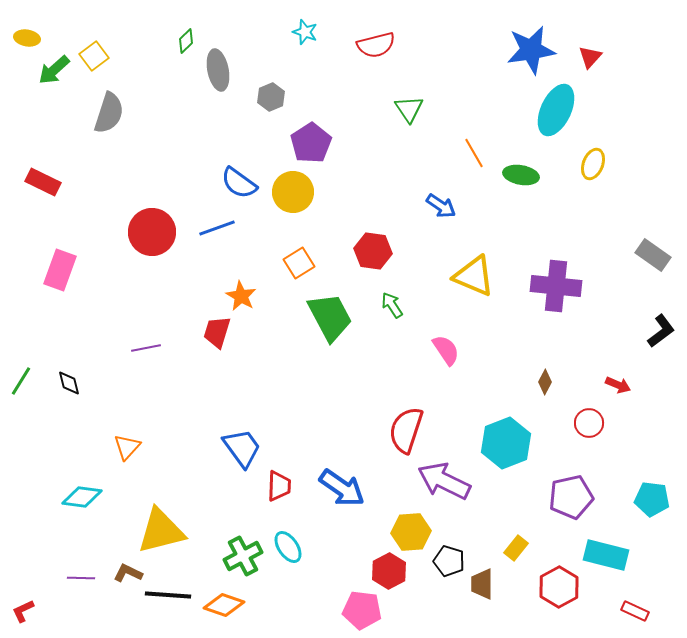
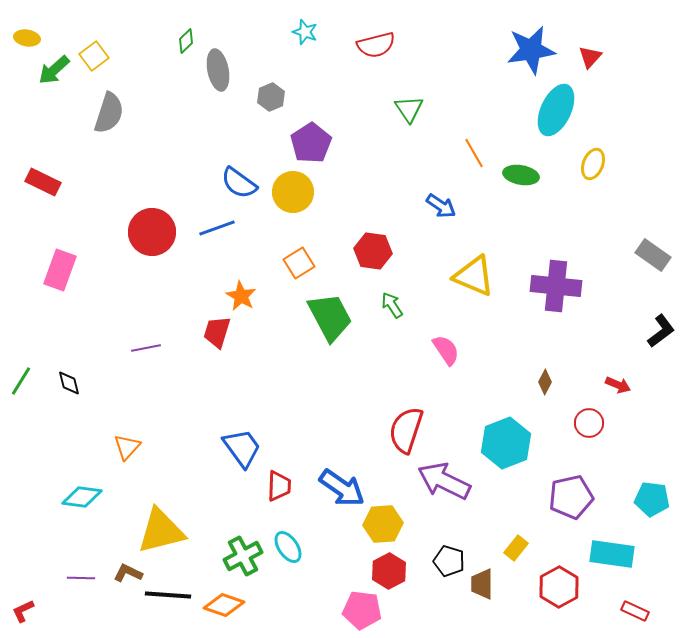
yellow hexagon at (411, 532): moved 28 px left, 8 px up
cyan rectangle at (606, 555): moved 6 px right, 1 px up; rotated 6 degrees counterclockwise
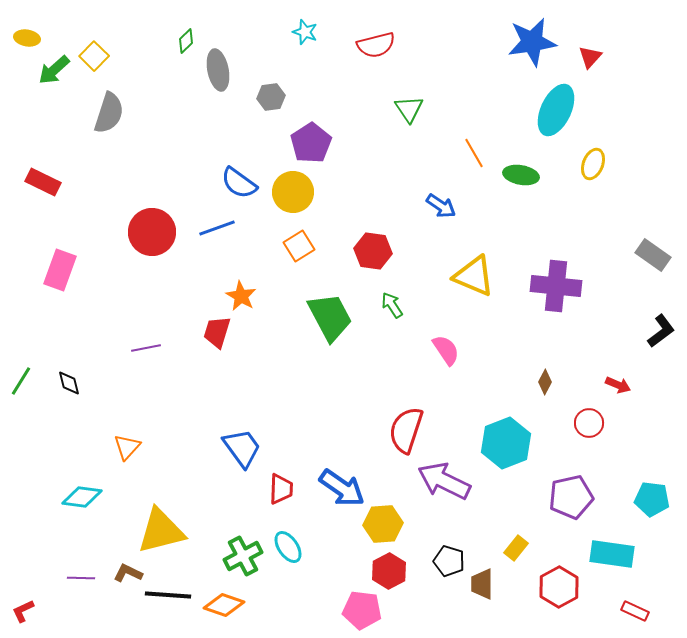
blue star at (531, 50): moved 1 px right, 8 px up
yellow square at (94, 56): rotated 8 degrees counterclockwise
gray hexagon at (271, 97): rotated 16 degrees clockwise
orange square at (299, 263): moved 17 px up
red trapezoid at (279, 486): moved 2 px right, 3 px down
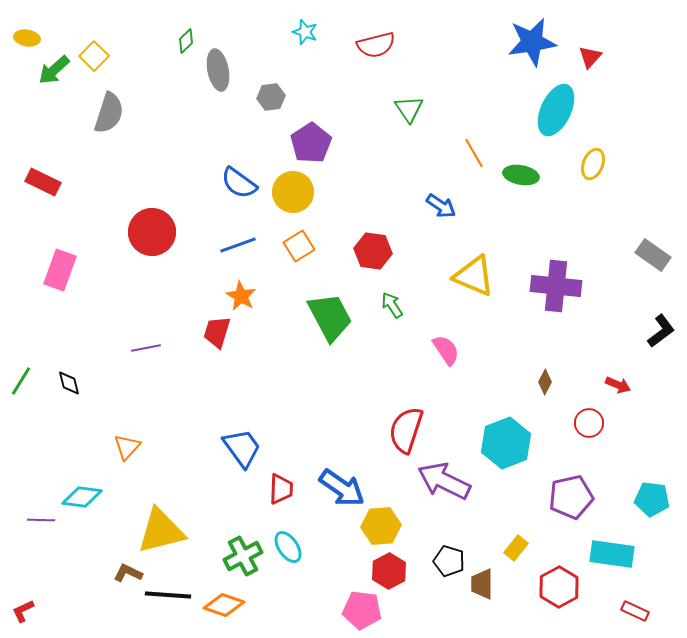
blue line at (217, 228): moved 21 px right, 17 px down
yellow hexagon at (383, 524): moved 2 px left, 2 px down
purple line at (81, 578): moved 40 px left, 58 px up
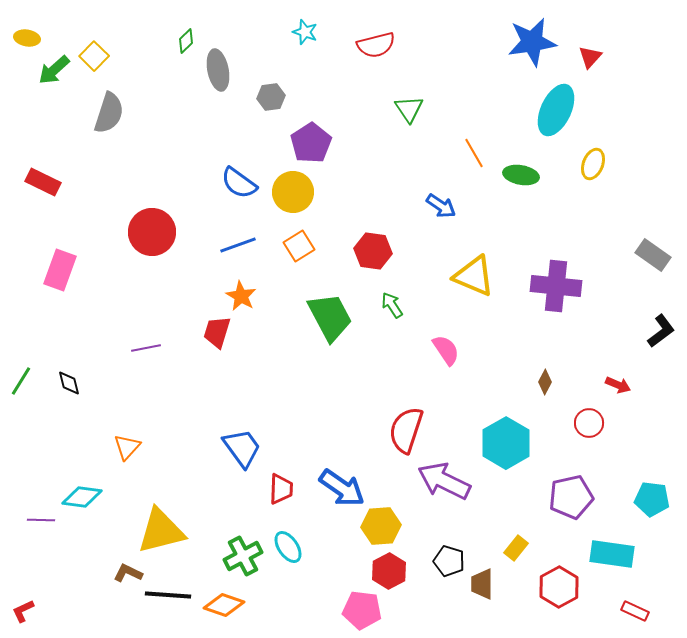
cyan hexagon at (506, 443): rotated 9 degrees counterclockwise
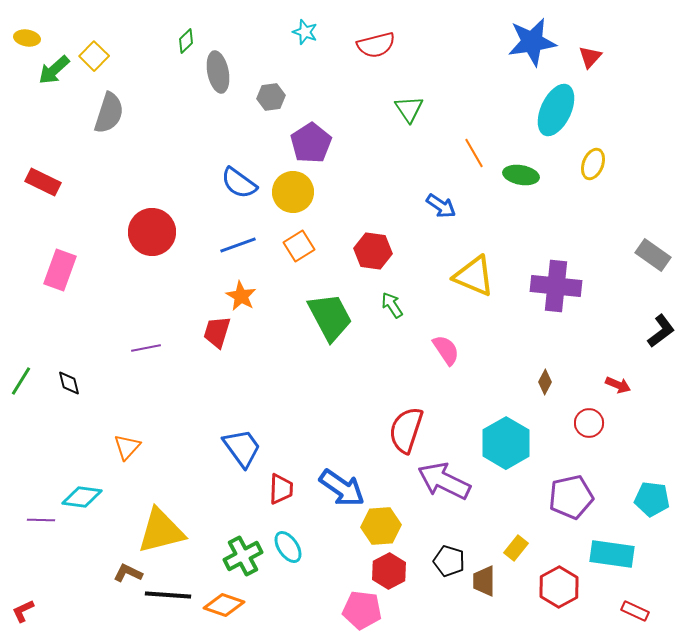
gray ellipse at (218, 70): moved 2 px down
brown trapezoid at (482, 584): moved 2 px right, 3 px up
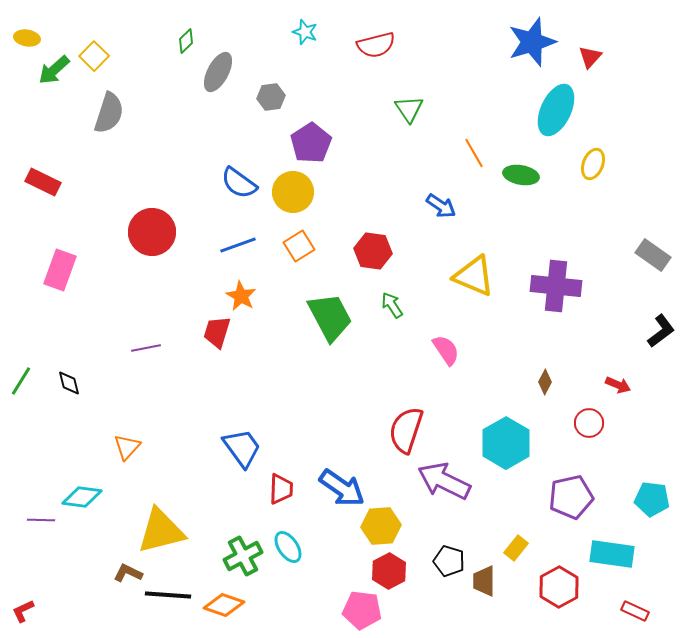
blue star at (532, 42): rotated 9 degrees counterclockwise
gray ellipse at (218, 72): rotated 39 degrees clockwise
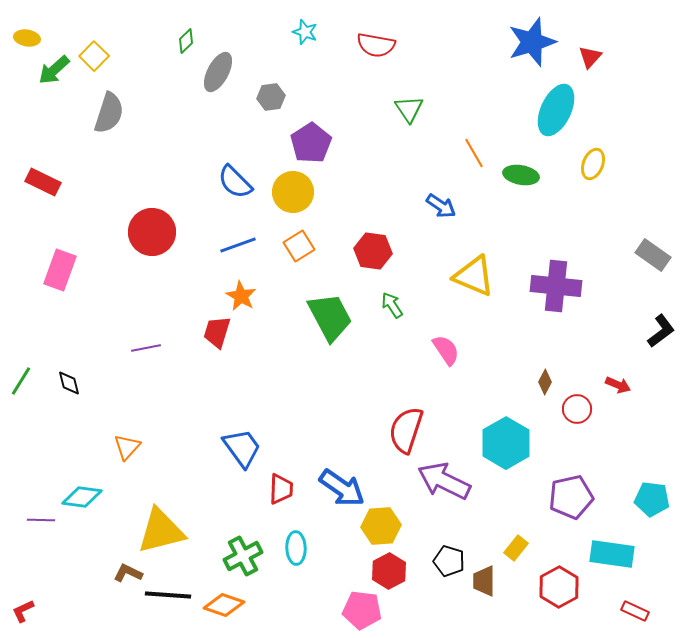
red semicircle at (376, 45): rotated 24 degrees clockwise
blue semicircle at (239, 183): moved 4 px left, 1 px up; rotated 9 degrees clockwise
red circle at (589, 423): moved 12 px left, 14 px up
cyan ellipse at (288, 547): moved 8 px right, 1 px down; rotated 32 degrees clockwise
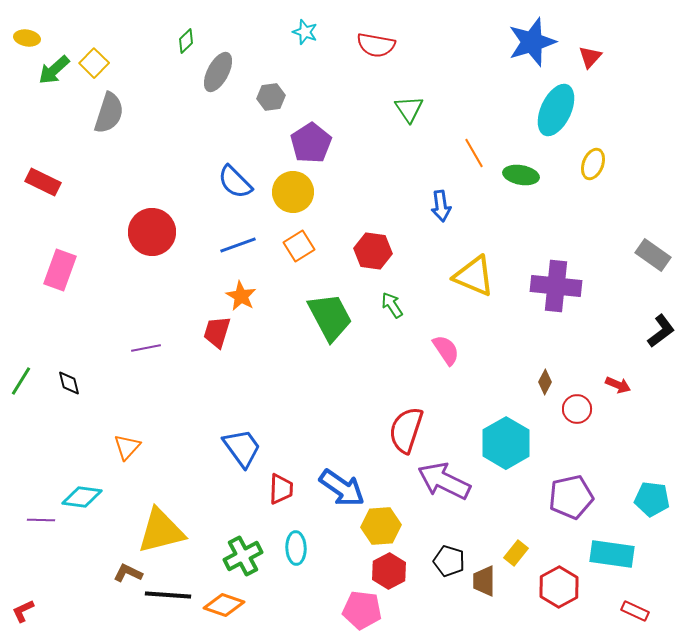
yellow square at (94, 56): moved 7 px down
blue arrow at (441, 206): rotated 48 degrees clockwise
yellow rectangle at (516, 548): moved 5 px down
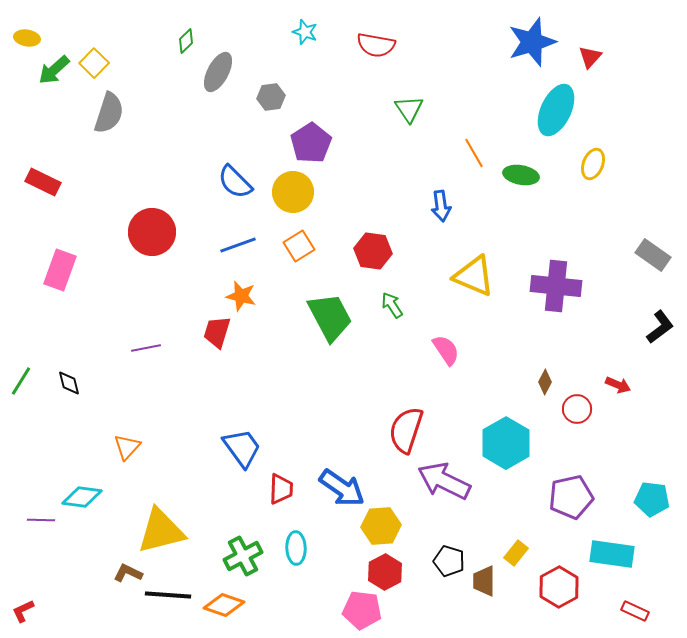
orange star at (241, 296): rotated 16 degrees counterclockwise
black L-shape at (661, 331): moved 1 px left, 4 px up
red hexagon at (389, 571): moved 4 px left, 1 px down
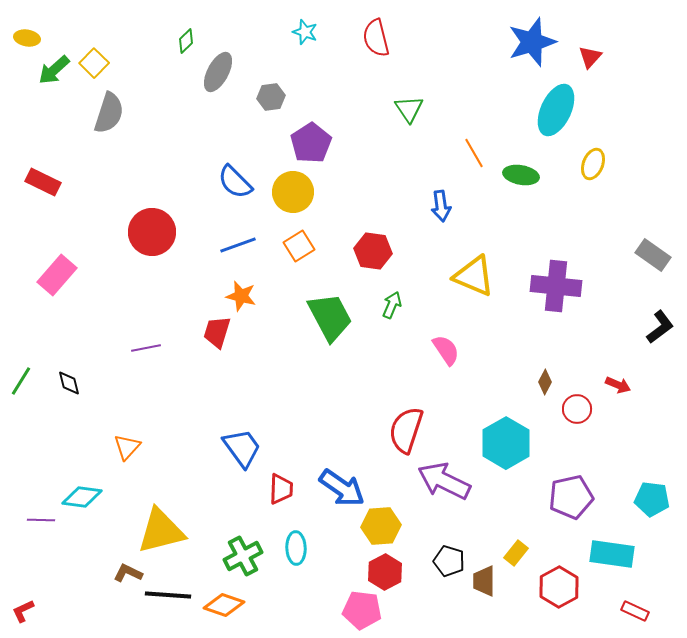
red semicircle at (376, 45): moved 7 px up; rotated 66 degrees clockwise
pink rectangle at (60, 270): moved 3 px left, 5 px down; rotated 21 degrees clockwise
green arrow at (392, 305): rotated 56 degrees clockwise
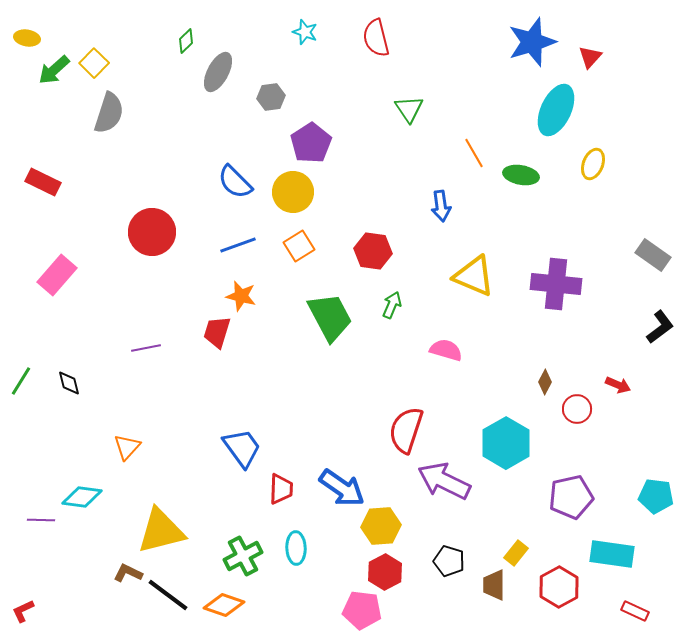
purple cross at (556, 286): moved 2 px up
pink semicircle at (446, 350): rotated 40 degrees counterclockwise
cyan pentagon at (652, 499): moved 4 px right, 3 px up
brown trapezoid at (484, 581): moved 10 px right, 4 px down
black line at (168, 595): rotated 33 degrees clockwise
